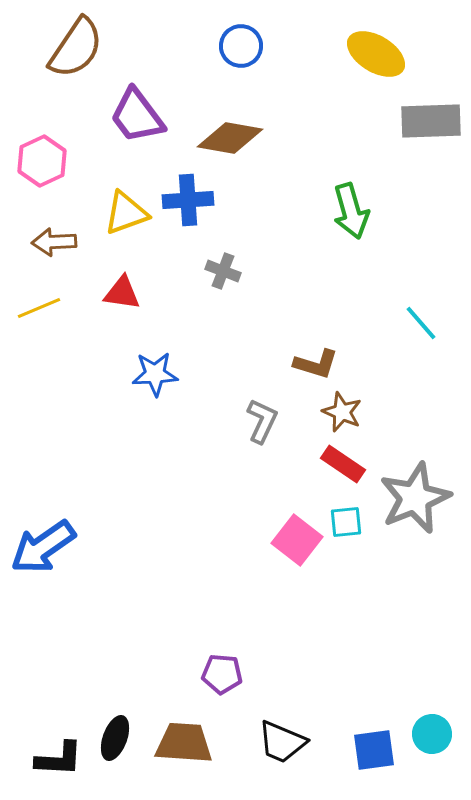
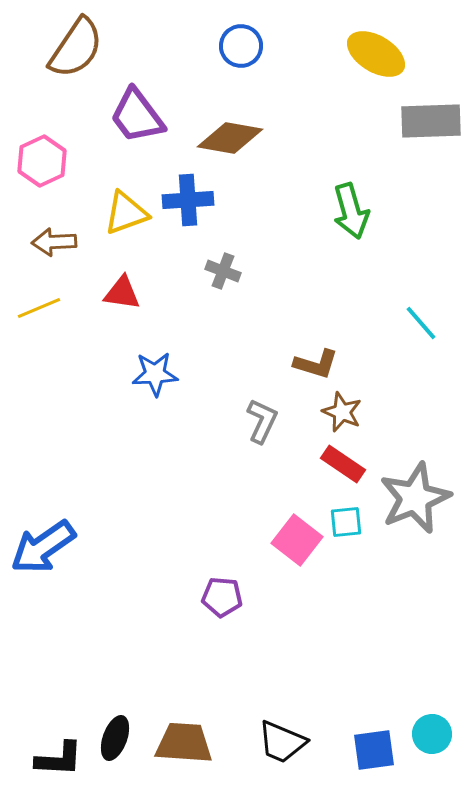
purple pentagon: moved 77 px up
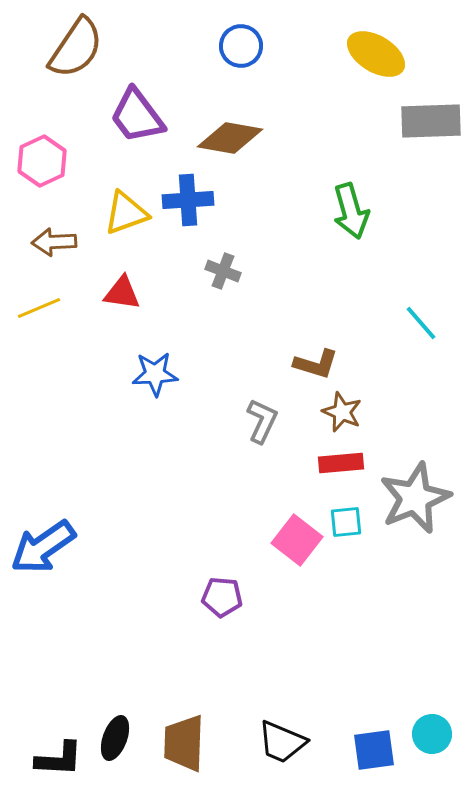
red rectangle: moved 2 px left, 1 px up; rotated 39 degrees counterclockwise
brown trapezoid: rotated 92 degrees counterclockwise
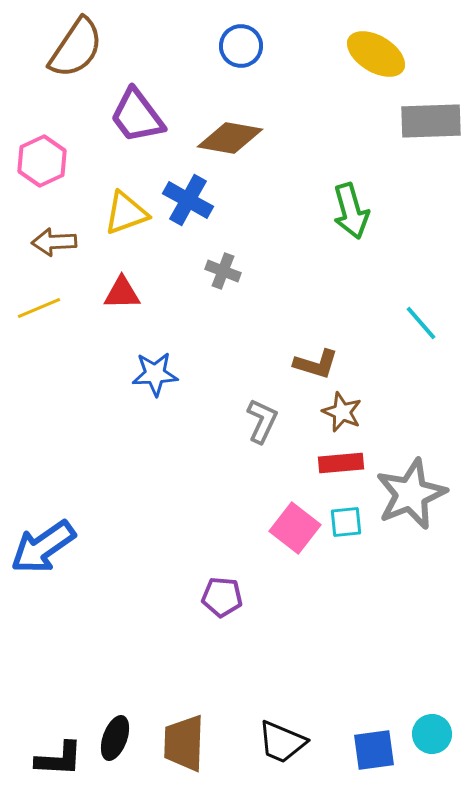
blue cross: rotated 33 degrees clockwise
red triangle: rotated 9 degrees counterclockwise
gray star: moved 4 px left, 4 px up
pink square: moved 2 px left, 12 px up
